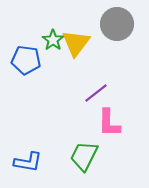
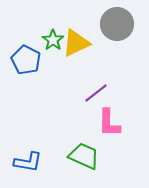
yellow triangle: rotated 28 degrees clockwise
blue pentagon: rotated 20 degrees clockwise
green trapezoid: rotated 88 degrees clockwise
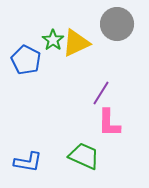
purple line: moved 5 px right; rotated 20 degrees counterclockwise
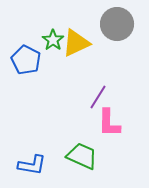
purple line: moved 3 px left, 4 px down
green trapezoid: moved 2 px left
blue L-shape: moved 4 px right, 3 px down
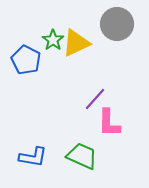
purple line: moved 3 px left, 2 px down; rotated 10 degrees clockwise
blue L-shape: moved 1 px right, 8 px up
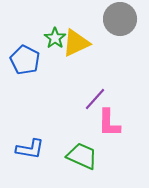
gray circle: moved 3 px right, 5 px up
green star: moved 2 px right, 2 px up
blue pentagon: moved 1 px left
blue L-shape: moved 3 px left, 8 px up
